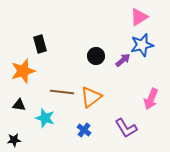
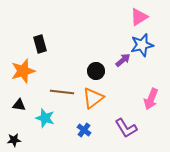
black circle: moved 15 px down
orange triangle: moved 2 px right, 1 px down
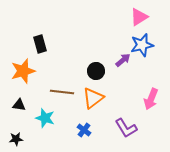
black star: moved 2 px right, 1 px up
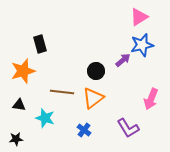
purple L-shape: moved 2 px right
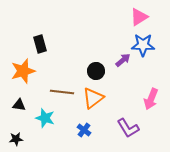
blue star: moved 1 px right; rotated 15 degrees clockwise
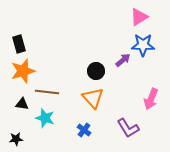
black rectangle: moved 21 px left
brown line: moved 15 px left
orange triangle: rotated 35 degrees counterclockwise
black triangle: moved 3 px right, 1 px up
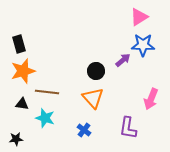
purple L-shape: rotated 40 degrees clockwise
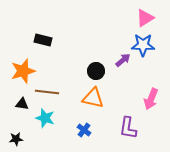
pink triangle: moved 6 px right, 1 px down
black rectangle: moved 24 px right, 4 px up; rotated 60 degrees counterclockwise
orange triangle: rotated 35 degrees counterclockwise
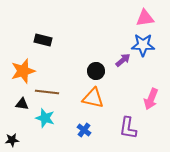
pink triangle: rotated 24 degrees clockwise
black star: moved 4 px left, 1 px down
